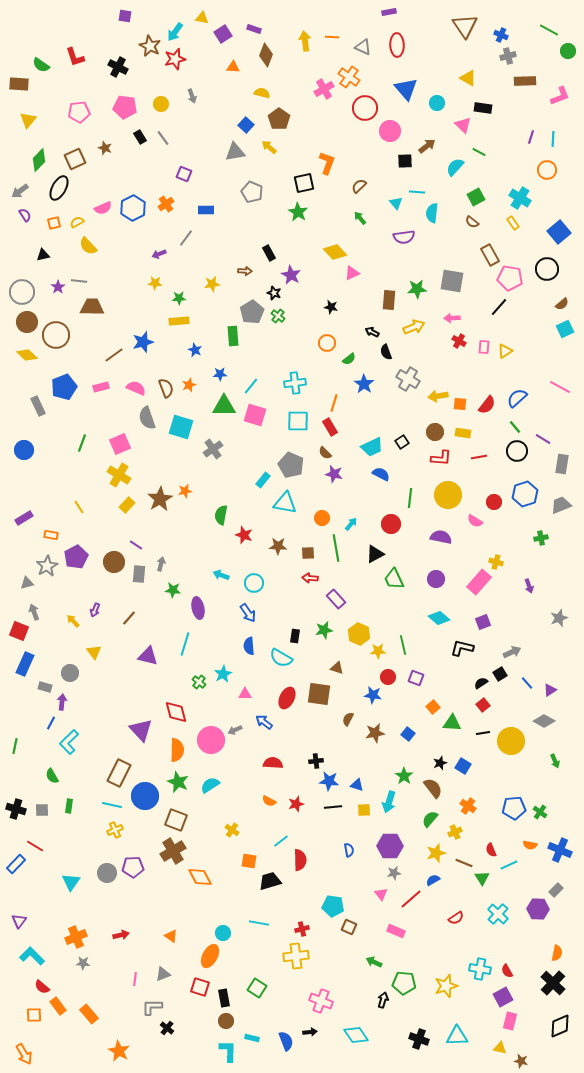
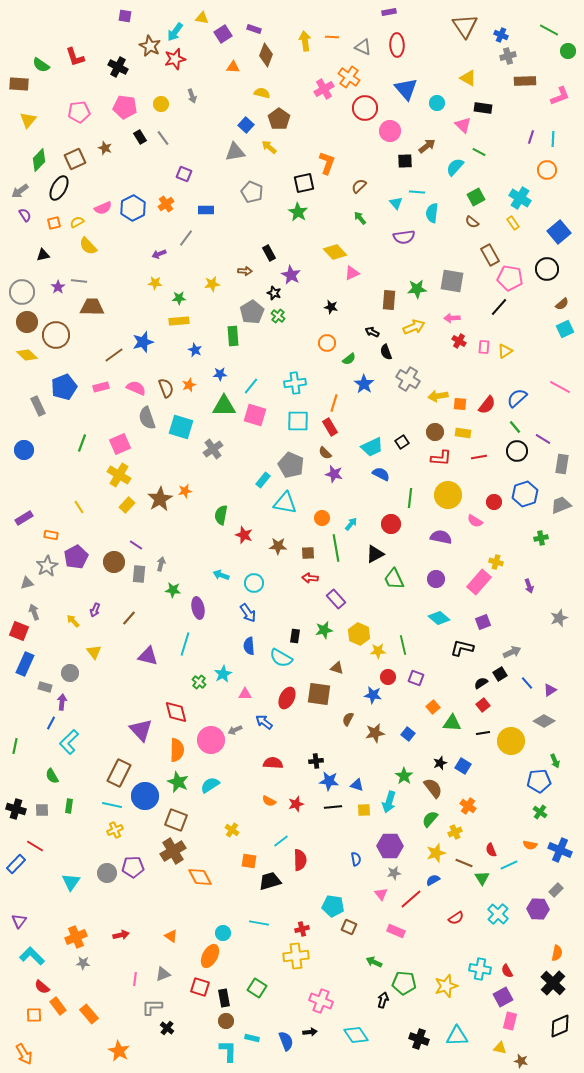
blue pentagon at (514, 808): moved 25 px right, 27 px up
blue semicircle at (349, 850): moved 7 px right, 9 px down
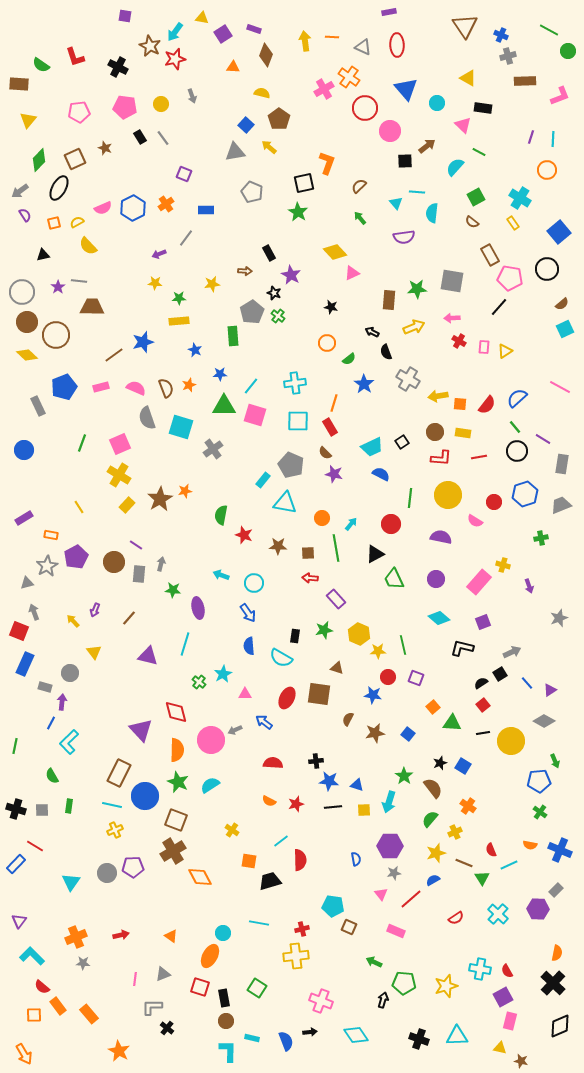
yellow cross at (496, 562): moved 7 px right, 3 px down
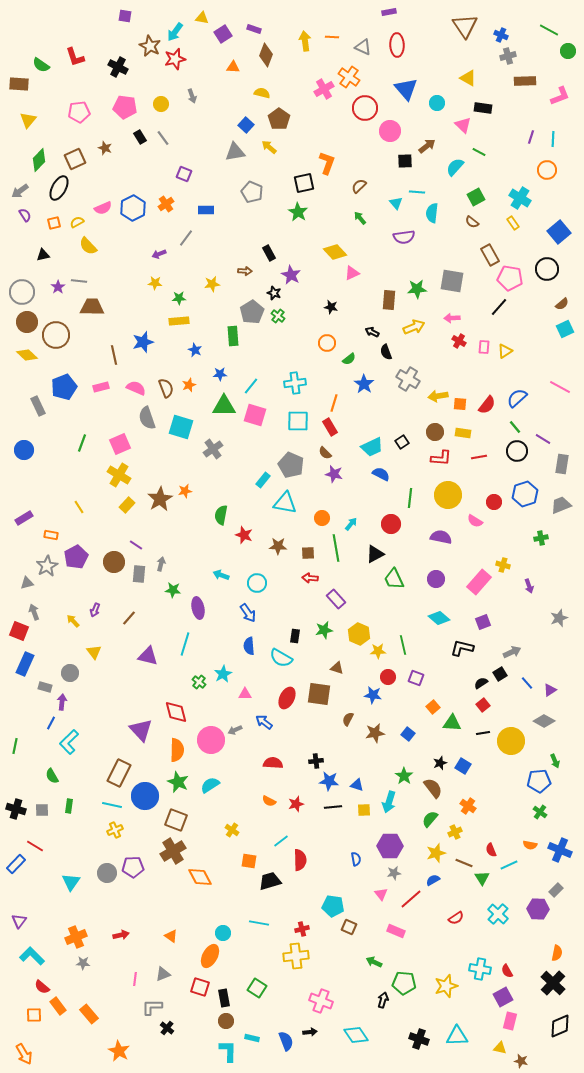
brown line at (114, 355): rotated 66 degrees counterclockwise
cyan circle at (254, 583): moved 3 px right
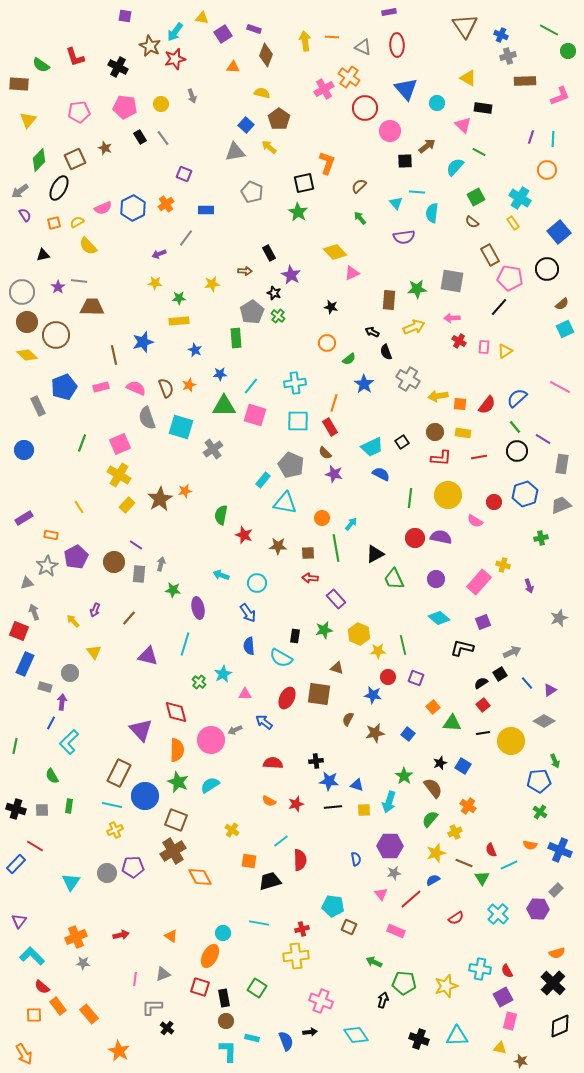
green rectangle at (233, 336): moved 3 px right, 2 px down
red circle at (391, 524): moved 24 px right, 14 px down
orange semicircle at (557, 953): rotated 63 degrees clockwise
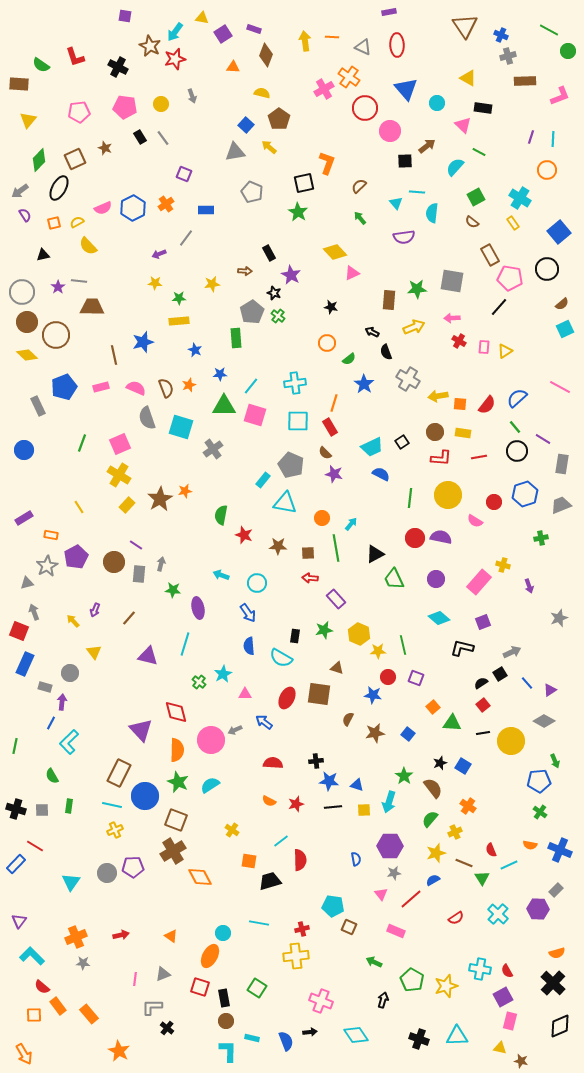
green pentagon at (404, 983): moved 8 px right, 3 px up; rotated 25 degrees clockwise
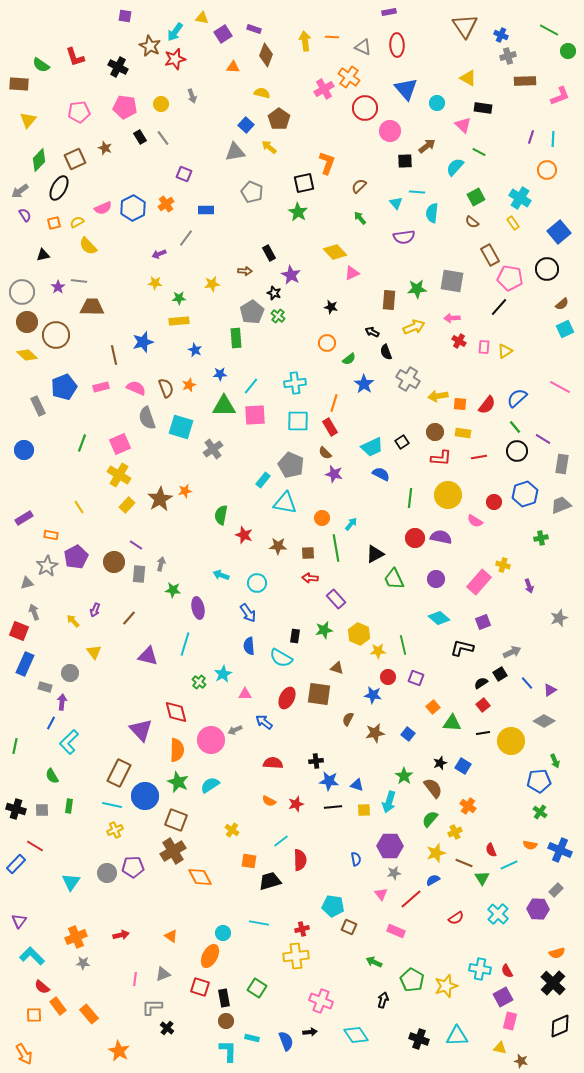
pink square at (255, 415): rotated 20 degrees counterclockwise
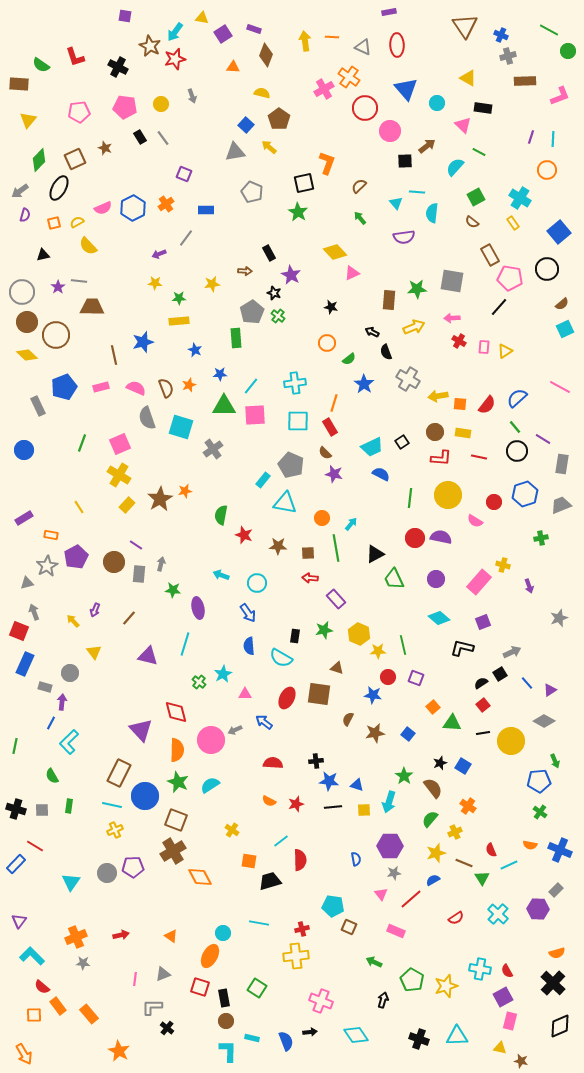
purple semicircle at (25, 215): rotated 48 degrees clockwise
red line at (479, 457): rotated 21 degrees clockwise
